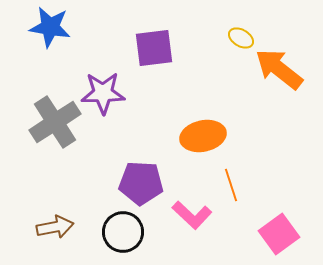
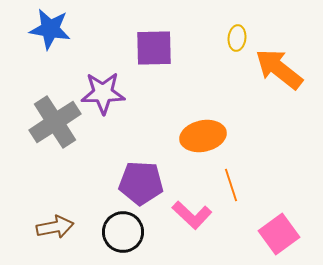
blue star: moved 2 px down
yellow ellipse: moved 4 px left; rotated 65 degrees clockwise
purple square: rotated 6 degrees clockwise
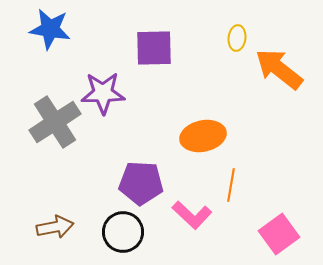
orange line: rotated 28 degrees clockwise
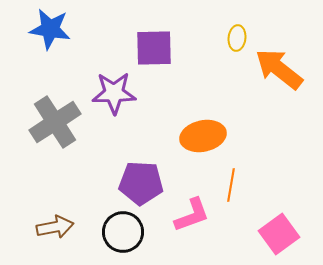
purple star: moved 11 px right
pink L-shape: rotated 63 degrees counterclockwise
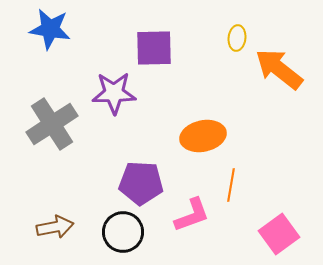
gray cross: moved 3 px left, 2 px down
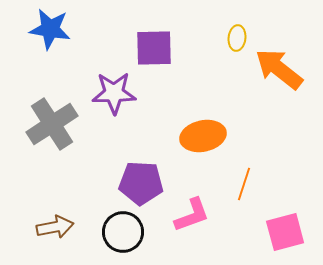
orange line: moved 13 px right, 1 px up; rotated 8 degrees clockwise
pink square: moved 6 px right, 2 px up; rotated 21 degrees clockwise
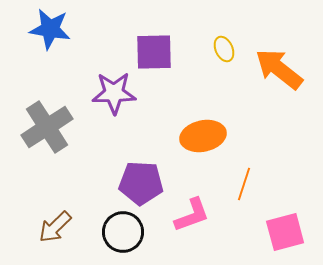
yellow ellipse: moved 13 px left, 11 px down; rotated 30 degrees counterclockwise
purple square: moved 4 px down
gray cross: moved 5 px left, 3 px down
brown arrow: rotated 147 degrees clockwise
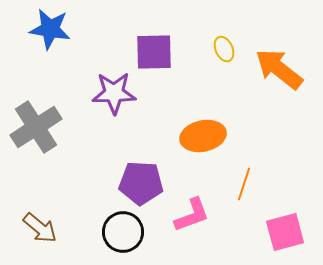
gray cross: moved 11 px left
brown arrow: moved 15 px left, 1 px down; rotated 96 degrees counterclockwise
